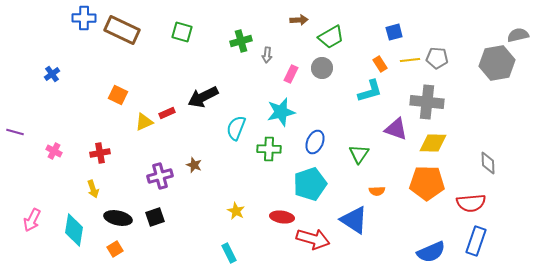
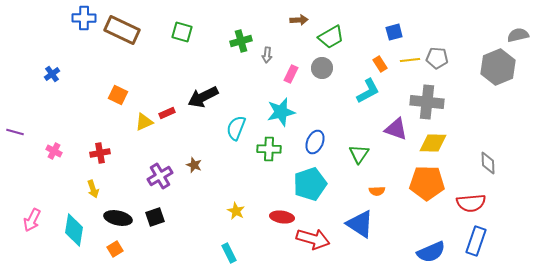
gray hexagon at (497, 63): moved 1 px right, 4 px down; rotated 12 degrees counterclockwise
cyan L-shape at (370, 91): moved 2 px left; rotated 12 degrees counterclockwise
purple cross at (160, 176): rotated 15 degrees counterclockwise
blue triangle at (354, 220): moved 6 px right, 4 px down
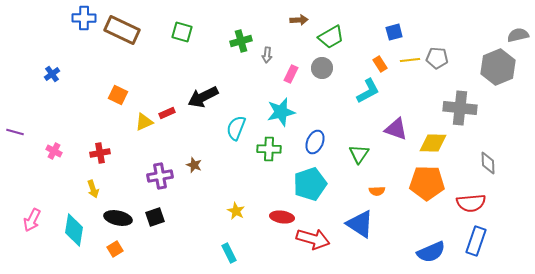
gray cross at (427, 102): moved 33 px right, 6 px down
purple cross at (160, 176): rotated 20 degrees clockwise
